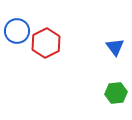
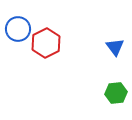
blue circle: moved 1 px right, 2 px up
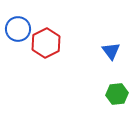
blue triangle: moved 4 px left, 4 px down
green hexagon: moved 1 px right, 1 px down
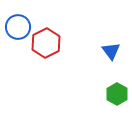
blue circle: moved 2 px up
green hexagon: rotated 25 degrees counterclockwise
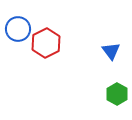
blue circle: moved 2 px down
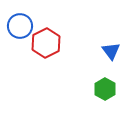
blue circle: moved 2 px right, 3 px up
green hexagon: moved 12 px left, 5 px up
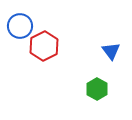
red hexagon: moved 2 px left, 3 px down
green hexagon: moved 8 px left
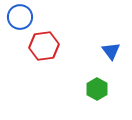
blue circle: moved 9 px up
red hexagon: rotated 20 degrees clockwise
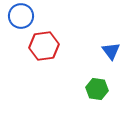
blue circle: moved 1 px right, 1 px up
green hexagon: rotated 20 degrees counterclockwise
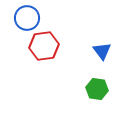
blue circle: moved 6 px right, 2 px down
blue triangle: moved 9 px left
